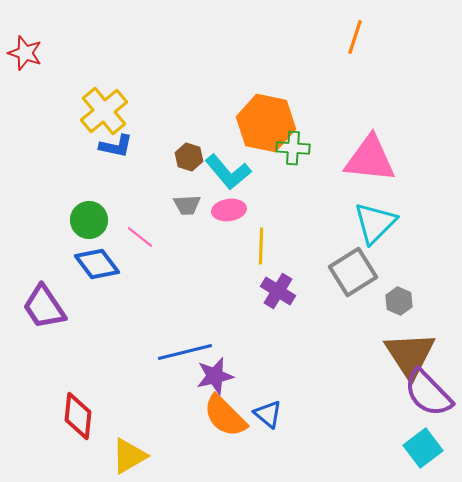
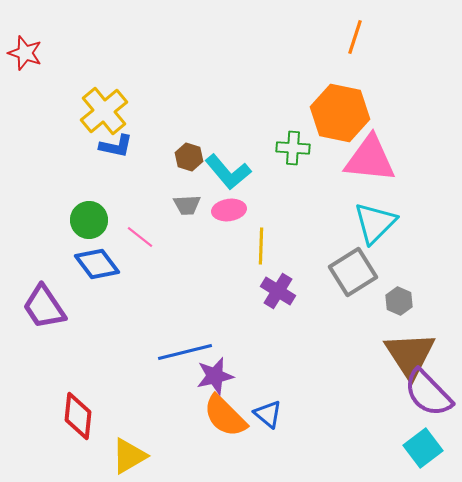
orange hexagon: moved 74 px right, 10 px up
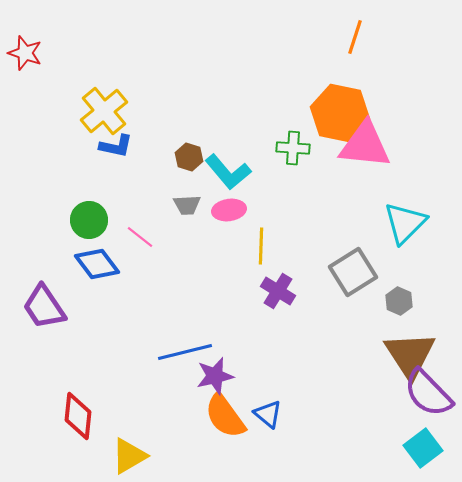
pink triangle: moved 5 px left, 14 px up
cyan triangle: moved 30 px right
orange semicircle: rotated 9 degrees clockwise
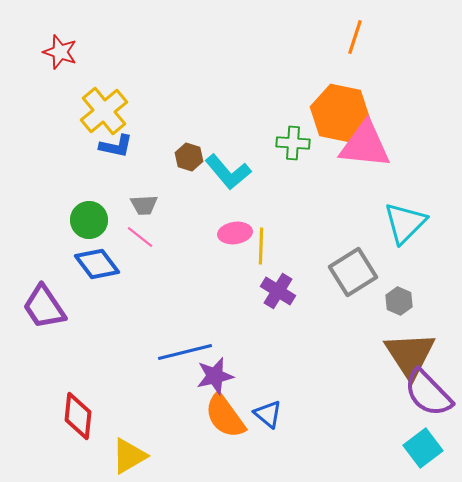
red star: moved 35 px right, 1 px up
green cross: moved 5 px up
gray trapezoid: moved 43 px left
pink ellipse: moved 6 px right, 23 px down
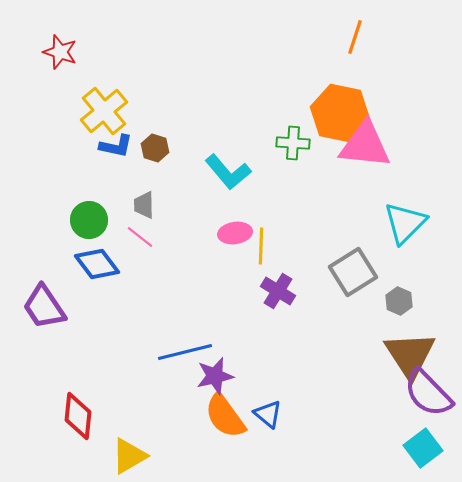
brown hexagon: moved 34 px left, 9 px up
gray trapezoid: rotated 92 degrees clockwise
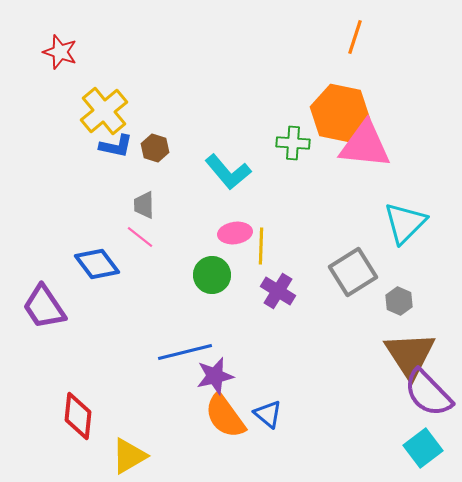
green circle: moved 123 px right, 55 px down
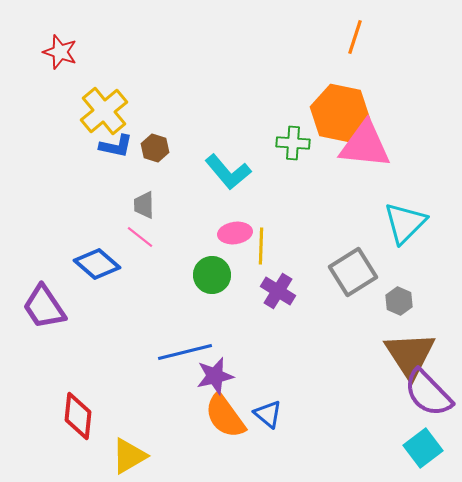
blue diamond: rotated 12 degrees counterclockwise
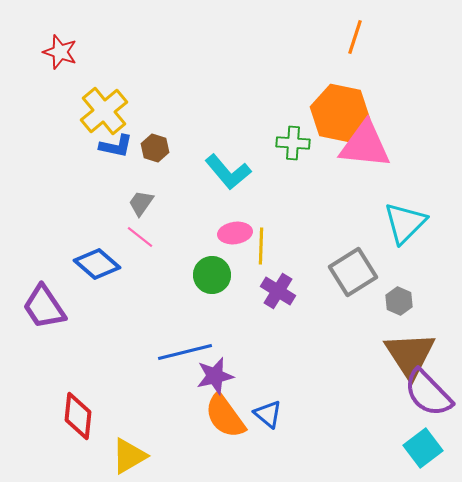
gray trapezoid: moved 3 px left, 2 px up; rotated 36 degrees clockwise
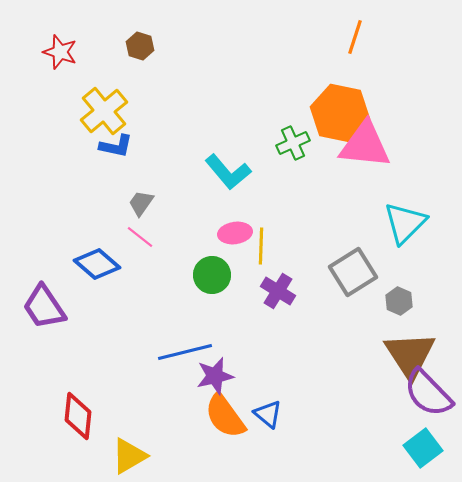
green cross: rotated 28 degrees counterclockwise
brown hexagon: moved 15 px left, 102 px up
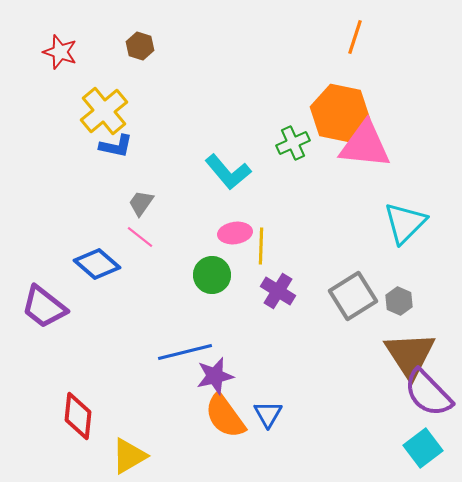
gray square: moved 24 px down
purple trapezoid: rotated 18 degrees counterclockwise
blue triangle: rotated 20 degrees clockwise
